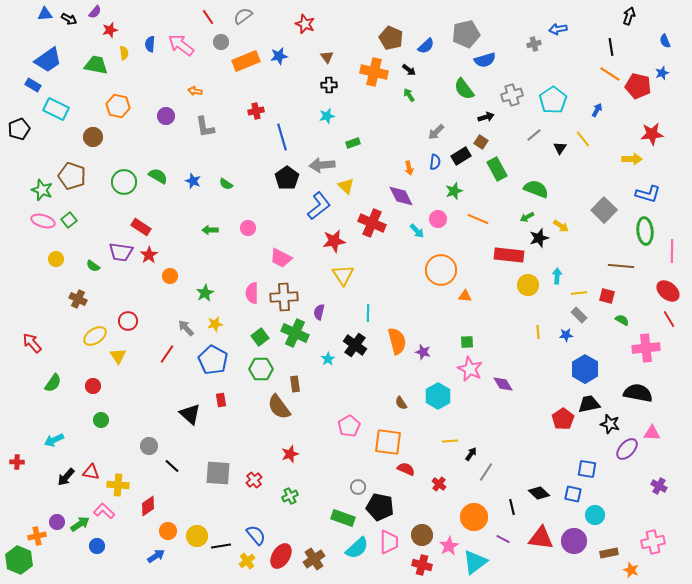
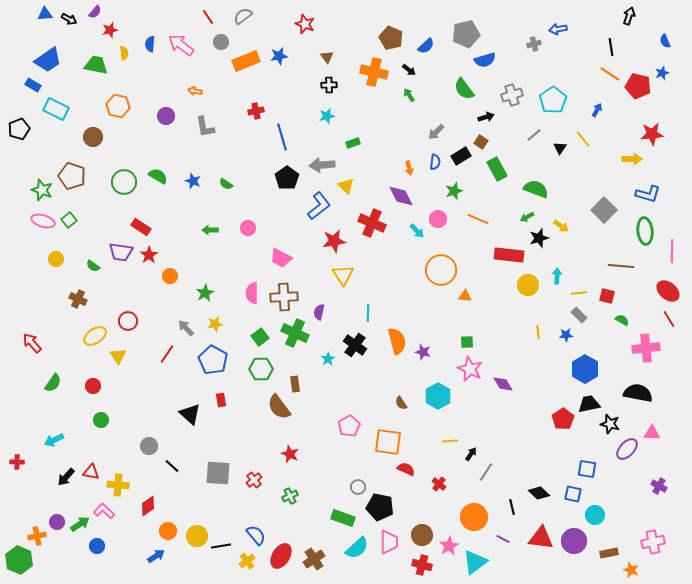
red star at (290, 454): rotated 30 degrees counterclockwise
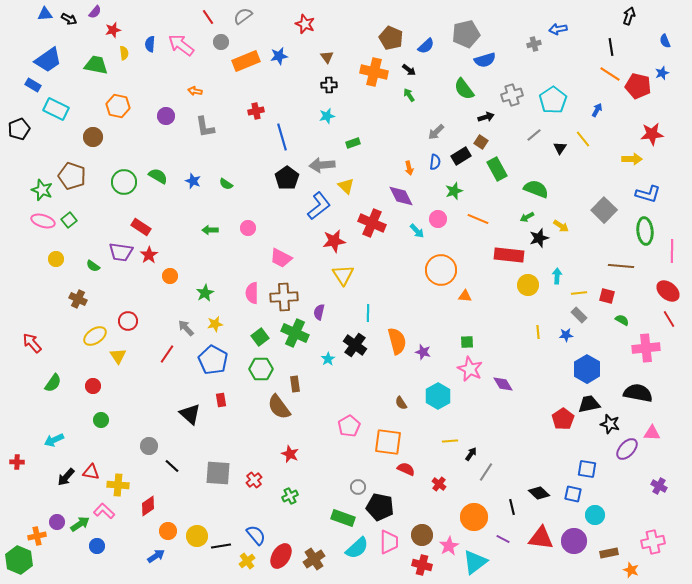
red star at (110, 30): moved 3 px right
blue hexagon at (585, 369): moved 2 px right
